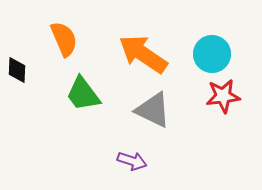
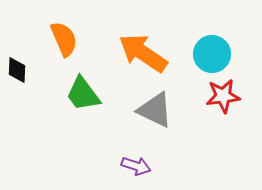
orange arrow: moved 1 px up
gray triangle: moved 2 px right
purple arrow: moved 4 px right, 5 px down
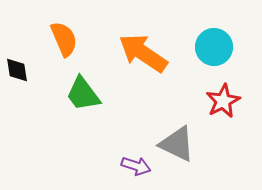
cyan circle: moved 2 px right, 7 px up
black diamond: rotated 12 degrees counterclockwise
red star: moved 5 px down; rotated 20 degrees counterclockwise
gray triangle: moved 22 px right, 34 px down
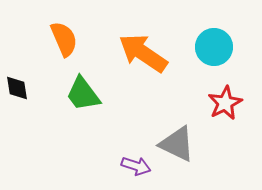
black diamond: moved 18 px down
red star: moved 2 px right, 2 px down
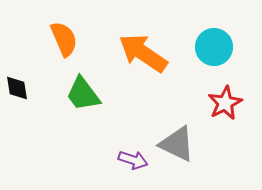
purple arrow: moved 3 px left, 6 px up
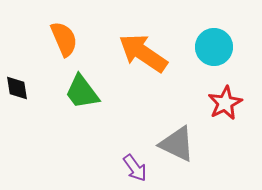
green trapezoid: moved 1 px left, 2 px up
purple arrow: moved 2 px right, 8 px down; rotated 36 degrees clockwise
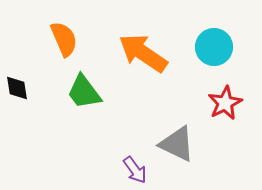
green trapezoid: moved 2 px right
purple arrow: moved 2 px down
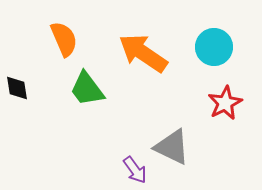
green trapezoid: moved 3 px right, 3 px up
gray triangle: moved 5 px left, 3 px down
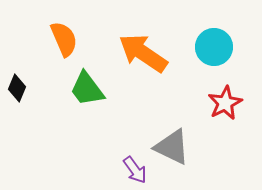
black diamond: rotated 32 degrees clockwise
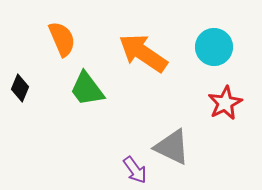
orange semicircle: moved 2 px left
black diamond: moved 3 px right
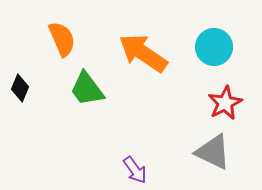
gray triangle: moved 41 px right, 5 px down
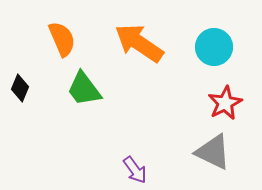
orange arrow: moved 4 px left, 10 px up
green trapezoid: moved 3 px left
